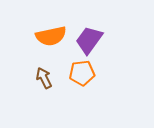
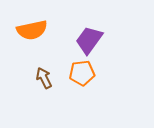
orange semicircle: moved 19 px left, 6 px up
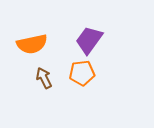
orange semicircle: moved 14 px down
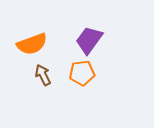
orange semicircle: rotated 8 degrees counterclockwise
brown arrow: moved 1 px left, 3 px up
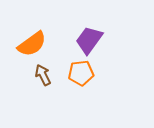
orange semicircle: rotated 16 degrees counterclockwise
orange pentagon: moved 1 px left
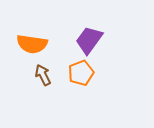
orange semicircle: rotated 44 degrees clockwise
orange pentagon: rotated 15 degrees counterclockwise
